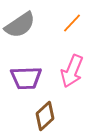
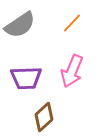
brown diamond: moved 1 px left, 1 px down
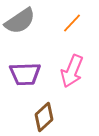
gray semicircle: moved 4 px up
purple trapezoid: moved 1 px left, 4 px up
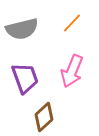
gray semicircle: moved 2 px right, 8 px down; rotated 20 degrees clockwise
purple trapezoid: moved 4 px down; rotated 108 degrees counterclockwise
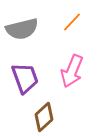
orange line: moved 1 px up
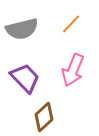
orange line: moved 1 px left, 2 px down
pink arrow: moved 1 px right, 1 px up
purple trapezoid: rotated 24 degrees counterclockwise
